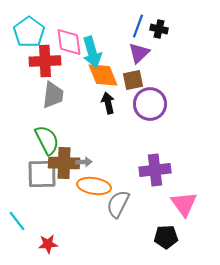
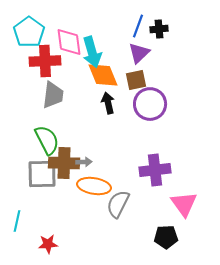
black cross: rotated 18 degrees counterclockwise
brown square: moved 3 px right
cyan line: rotated 50 degrees clockwise
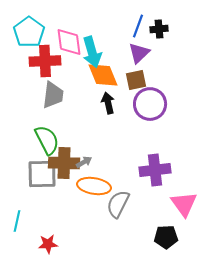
gray arrow: rotated 28 degrees counterclockwise
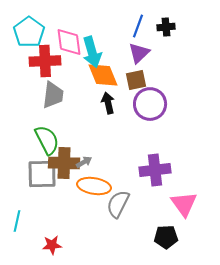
black cross: moved 7 px right, 2 px up
red star: moved 4 px right, 1 px down
